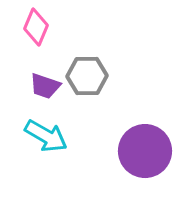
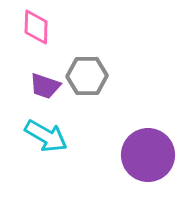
pink diamond: rotated 21 degrees counterclockwise
purple circle: moved 3 px right, 4 px down
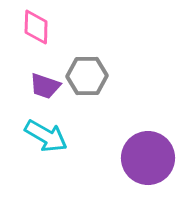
purple circle: moved 3 px down
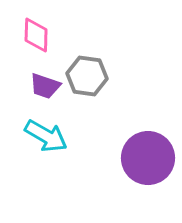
pink diamond: moved 8 px down
gray hexagon: rotated 9 degrees clockwise
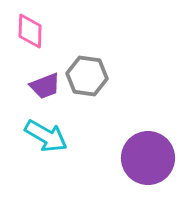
pink diamond: moved 6 px left, 4 px up
purple trapezoid: rotated 40 degrees counterclockwise
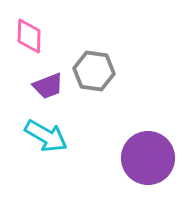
pink diamond: moved 1 px left, 5 px down
gray hexagon: moved 7 px right, 5 px up
purple trapezoid: moved 3 px right
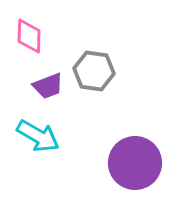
cyan arrow: moved 8 px left
purple circle: moved 13 px left, 5 px down
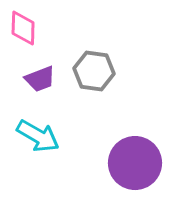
pink diamond: moved 6 px left, 8 px up
purple trapezoid: moved 8 px left, 7 px up
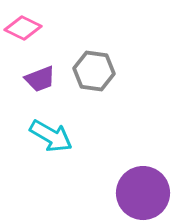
pink diamond: rotated 66 degrees counterclockwise
cyan arrow: moved 13 px right
purple circle: moved 8 px right, 30 px down
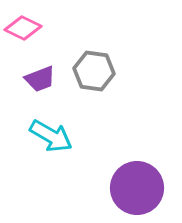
purple circle: moved 6 px left, 5 px up
